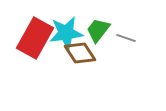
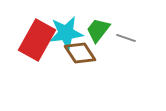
red rectangle: moved 2 px right, 2 px down
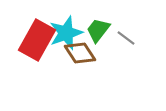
cyan star: rotated 12 degrees counterclockwise
gray line: rotated 18 degrees clockwise
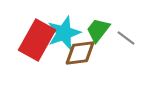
cyan star: moved 2 px left
brown diamond: rotated 64 degrees counterclockwise
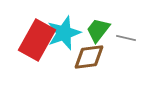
gray line: rotated 24 degrees counterclockwise
brown diamond: moved 9 px right, 4 px down
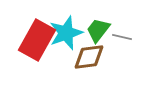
cyan star: moved 2 px right
gray line: moved 4 px left, 1 px up
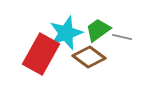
green trapezoid: rotated 16 degrees clockwise
red rectangle: moved 4 px right, 14 px down
brown diamond: rotated 44 degrees clockwise
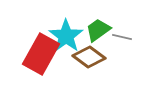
cyan star: moved 3 px down; rotated 16 degrees counterclockwise
